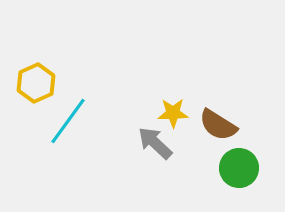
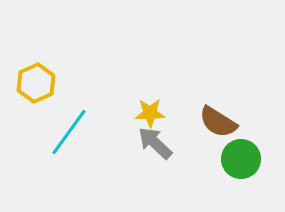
yellow star: moved 23 px left
cyan line: moved 1 px right, 11 px down
brown semicircle: moved 3 px up
green circle: moved 2 px right, 9 px up
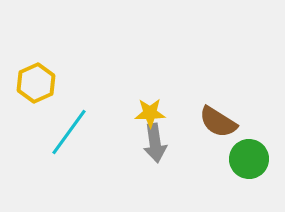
gray arrow: rotated 141 degrees counterclockwise
green circle: moved 8 px right
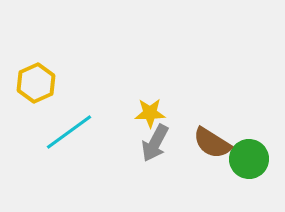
brown semicircle: moved 6 px left, 21 px down
cyan line: rotated 18 degrees clockwise
gray arrow: rotated 36 degrees clockwise
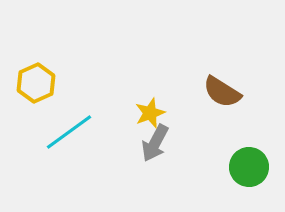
yellow star: rotated 20 degrees counterclockwise
brown semicircle: moved 10 px right, 51 px up
green circle: moved 8 px down
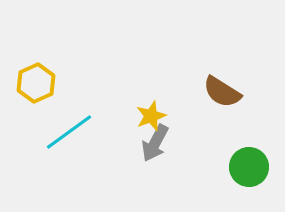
yellow star: moved 1 px right, 3 px down
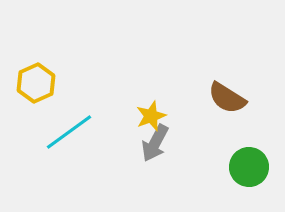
brown semicircle: moved 5 px right, 6 px down
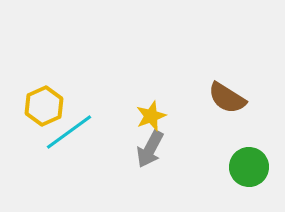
yellow hexagon: moved 8 px right, 23 px down
gray arrow: moved 5 px left, 6 px down
